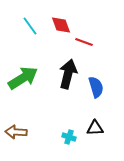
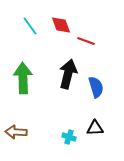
red line: moved 2 px right, 1 px up
green arrow: rotated 60 degrees counterclockwise
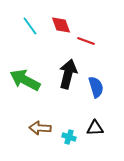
green arrow: moved 2 px right, 2 px down; rotated 60 degrees counterclockwise
brown arrow: moved 24 px right, 4 px up
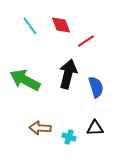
red line: rotated 54 degrees counterclockwise
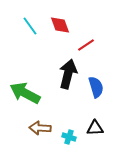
red diamond: moved 1 px left
red line: moved 4 px down
green arrow: moved 13 px down
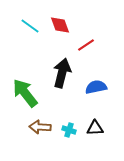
cyan line: rotated 18 degrees counterclockwise
black arrow: moved 6 px left, 1 px up
blue semicircle: rotated 85 degrees counterclockwise
green arrow: rotated 24 degrees clockwise
brown arrow: moved 1 px up
cyan cross: moved 7 px up
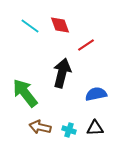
blue semicircle: moved 7 px down
brown arrow: rotated 10 degrees clockwise
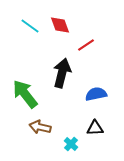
green arrow: moved 1 px down
cyan cross: moved 2 px right, 14 px down; rotated 24 degrees clockwise
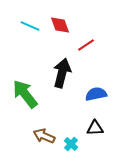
cyan line: rotated 12 degrees counterclockwise
brown arrow: moved 4 px right, 9 px down; rotated 10 degrees clockwise
